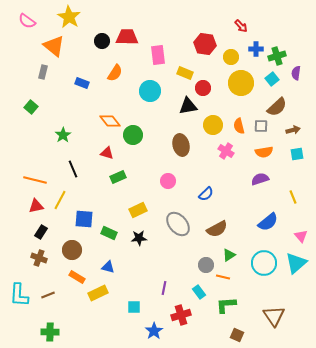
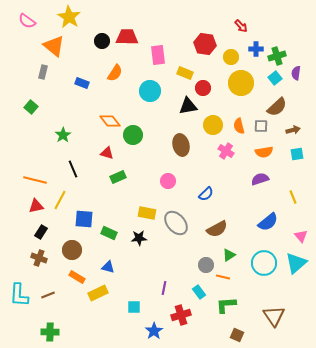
cyan square at (272, 79): moved 3 px right, 1 px up
yellow rectangle at (138, 210): moved 9 px right, 3 px down; rotated 36 degrees clockwise
gray ellipse at (178, 224): moved 2 px left, 1 px up
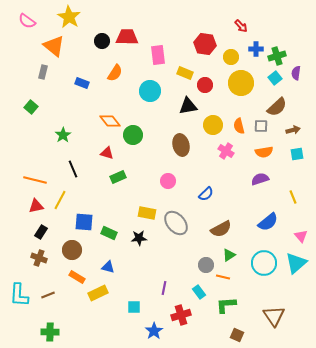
red circle at (203, 88): moved 2 px right, 3 px up
blue square at (84, 219): moved 3 px down
brown semicircle at (217, 229): moved 4 px right
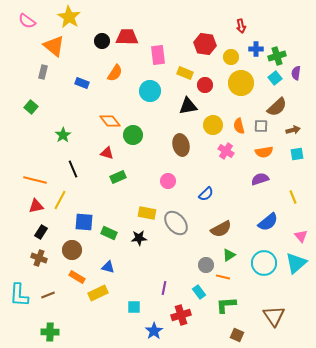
red arrow at (241, 26): rotated 32 degrees clockwise
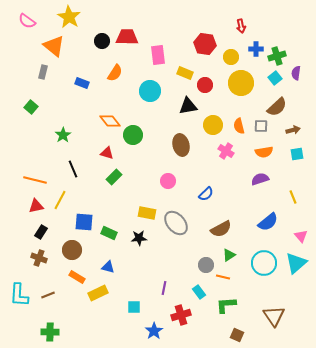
green rectangle at (118, 177): moved 4 px left; rotated 21 degrees counterclockwise
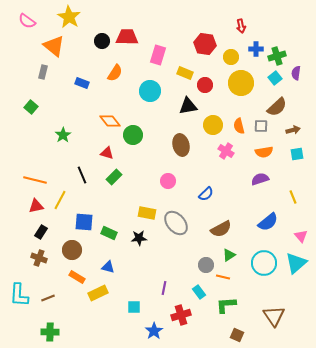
pink rectangle at (158, 55): rotated 24 degrees clockwise
black line at (73, 169): moved 9 px right, 6 px down
brown line at (48, 295): moved 3 px down
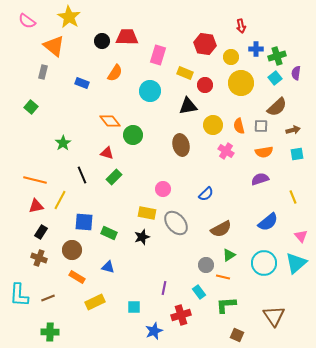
green star at (63, 135): moved 8 px down
pink circle at (168, 181): moved 5 px left, 8 px down
black star at (139, 238): moved 3 px right, 1 px up; rotated 14 degrees counterclockwise
yellow rectangle at (98, 293): moved 3 px left, 9 px down
blue star at (154, 331): rotated 12 degrees clockwise
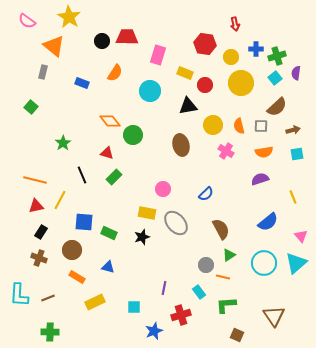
red arrow at (241, 26): moved 6 px left, 2 px up
brown semicircle at (221, 229): rotated 90 degrees counterclockwise
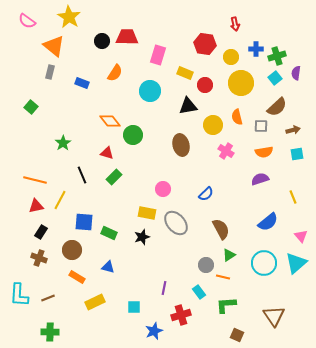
gray rectangle at (43, 72): moved 7 px right
orange semicircle at (239, 126): moved 2 px left, 9 px up
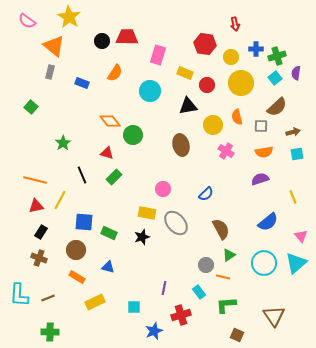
red circle at (205, 85): moved 2 px right
brown arrow at (293, 130): moved 2 px down
brown circle at (72, 250): moved 4 px right
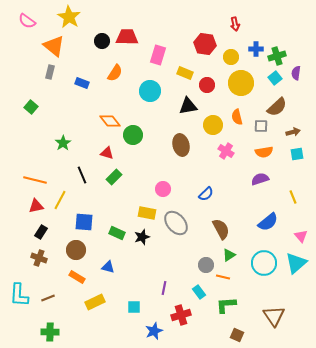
green rectangle at (109, 233): moved 8 px right
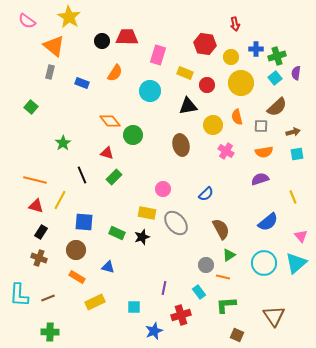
red triangle at (36, 206): rotated 28 degrees clockwise
